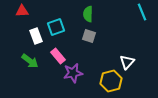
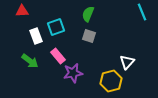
green semicircle: rotated 21 degrees clockwise
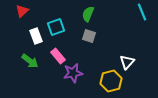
red triangle: rotated 40 degrees counterclockwise
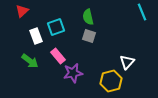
green semicircle: moved 3 px down; rotated 35 degrees counterclockwise
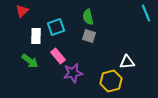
cyan line: moved 4 px right, 1 px down
white rectangle: rotated 21 degrees clockwise
white triangle: rotated 42 degrees clockwise
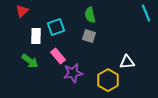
green semicircle: moved 2 px right, 2 px up
yellow hexagon: moved 3 px left, 1 px up; rotated 15 degrees counterclockwise
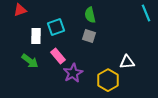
red triangle: moved 2 px left, 1 px up; rotated 24 degrees clockwise
purple star: rotated 18 degrees counterclockwise
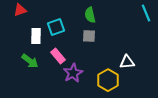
gray square: rotated 16 degrees counterclockwise
